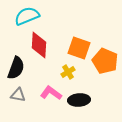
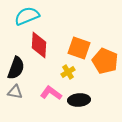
gray triangle: moved 3 px left, 3 px up
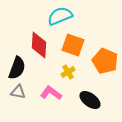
cyan semicircle: moved 33 px right
orange square: moved 6 px left, 3 px up
black semicircle: moved 1 px right
gray triangle: moved 3 px right
black ellipse: moved 11 px right; rotated 40 degrees clockwise
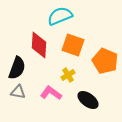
yellow cross: moved 3 px down
black ellipse: moved 2 px left
